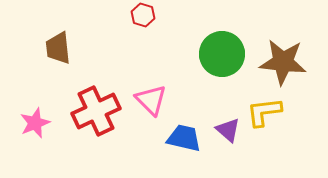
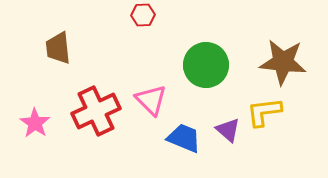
red hexagon: rotated 20 degrees counterclockwise
green circle: moved 16 px left, 11 px down
pink star: rotated 16 degrees counterclockwise
blue trapezoid: rotated 9 degrees clockwise
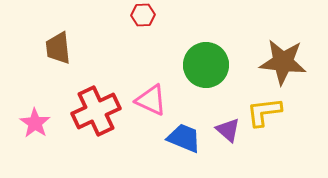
pink triangle: rotated 20 degrees counterclockwise
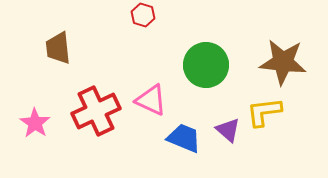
red hexagon: rotated 20 degrees clockwise
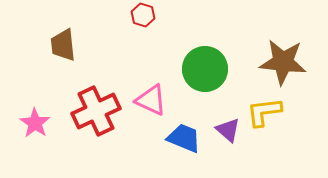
brown trapezoid: moved 5 px right, 3 px up
green circle: moved 1 px left, 4 px down
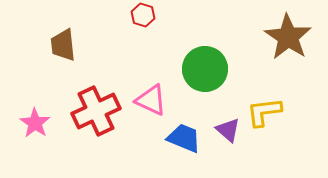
brown star: moved 5 px right, 25 px up; rotated 27 degrees clockwise
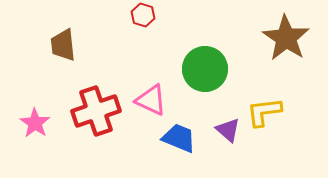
brown star: moved 2 px left, 1 px down
red cross: rotated 6 degrees clockwise
blue trapezoid: moved 5 px left
